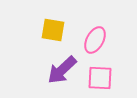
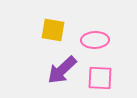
pink ellipse: rotated 60 degrees clockwise
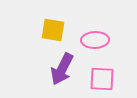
purple arrow: moved 1 px up; rotated 20 degrees counterclockwise
pink square: moved 2 px right, 1 px down
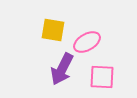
pink ellipse: moved 8 px left, 2 px down; rotated 28 degrees counterclockwise
pink square: moved 2 px up
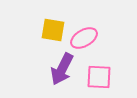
pink ellipse: moved 3 px left, 4 px up
pink square: moved 3 px left
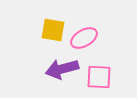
purple arrow: rotated 48 degrees clockwise
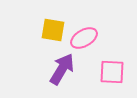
purple arrow: rotated 136 degrees clockwise
pink square: moved 13 px right, 5 px up
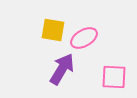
pink square: moved 2 px right, 5 px down
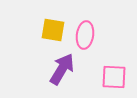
pink ellipse: moved 1 px right, 3 px up; rotated 52 degrees counterclockwise
